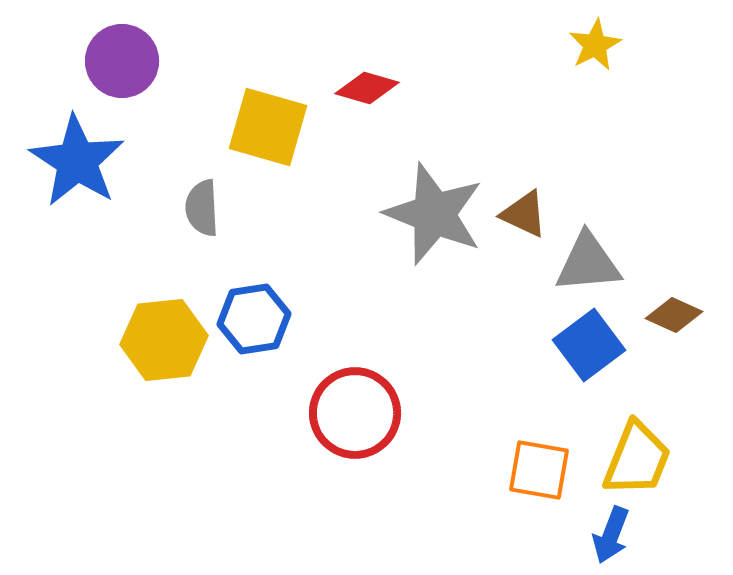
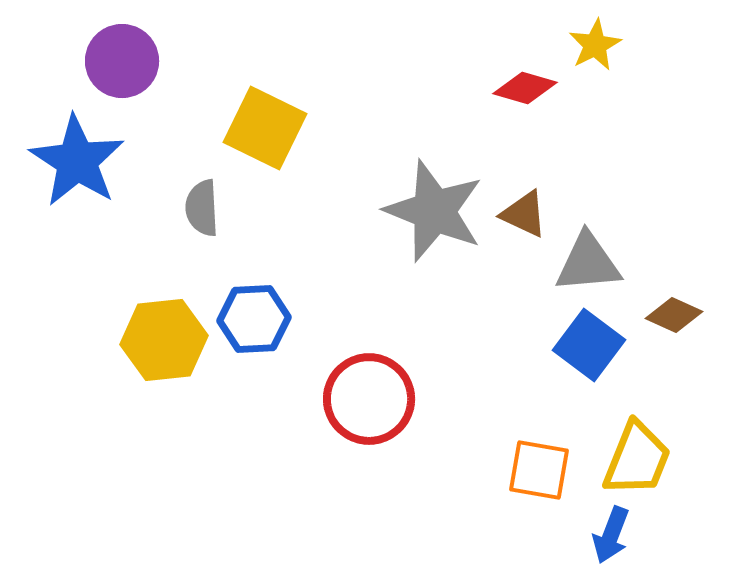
red diamond: moved 158 px right
yellow square: moved 3 px left, 1 px down; rotated 10 degrees clockwise
gray star: moved 3 px up
blue hexagon: rotated 6 degrees clockwise
blue square: rotated 16 degrees counterclockwise
red circle: moved 14 px right, 14 px up
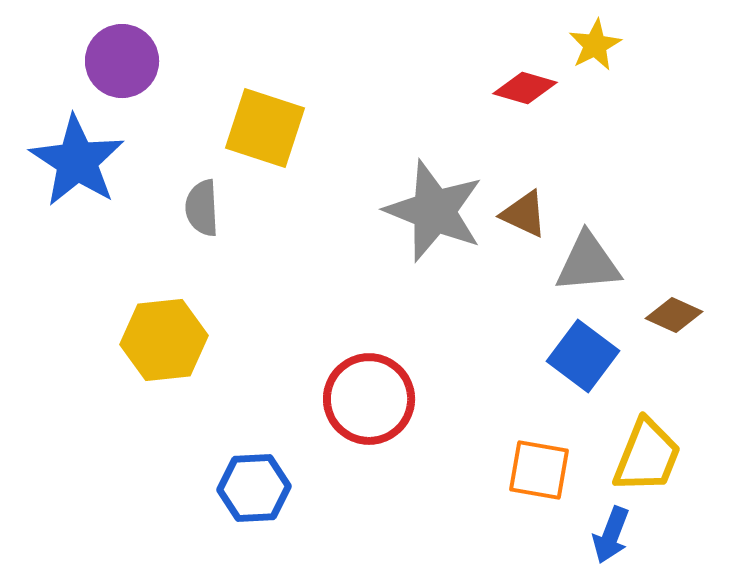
yellow square: rotated 8 degrees counterclockwise
blue hexagon: moved 169 px down
blue square: moved 6 px left, 11 px down
yellow trapezoid: moved 10 px right, 3 px up
